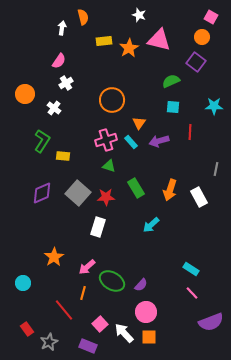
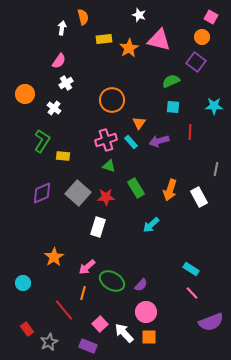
yellow rectangle at (104, 41): moved 2 px up
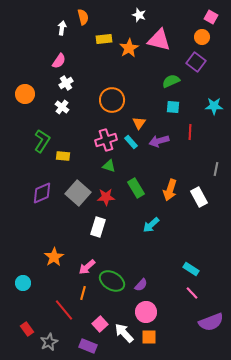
white cross at (54, 108): moved 8 px right, 1 px up
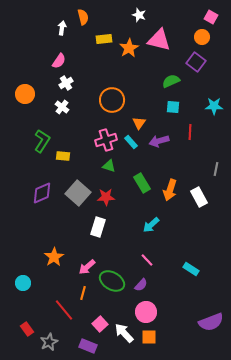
green rectangle at (136, 188): moved 6 px right, 5 px up
pink line at (192, 293): moved 45 px left, 33 px up
